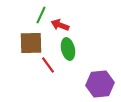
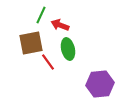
brown square: rotated 10 degrees counterclockwise
red line: moved 3 px up
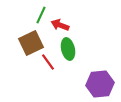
brown square: rotated 15 degrees counterclockwise
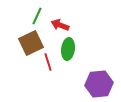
green line: moved 4 px left, 1 px down
green ellipse: rotated 20 degrees clockwise
red line: rotated 18 degrees clockwise
purple hexagon: moved 1 px left
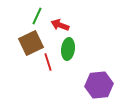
purple hexagon: moved 1 px down
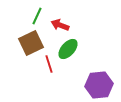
green ellipse: rotated 35 degrees clockwise
red line: moved 1 px right, 2 px down
